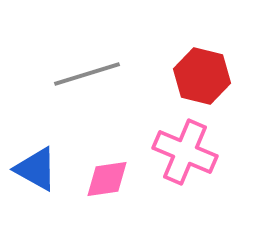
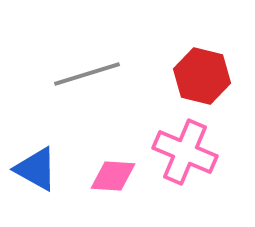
pink diamond: moved 6 px right, 3 px up; rotated 12 degrees clockwise
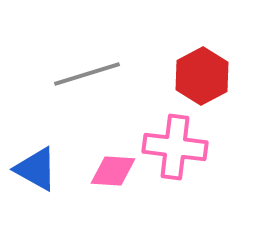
red hexagon: rotated 18 degrees clockwise
pink cross: moved 10 px left, 5 px up; rotated 16 degrees counterclockwise
pink diamond: moved 5 px up
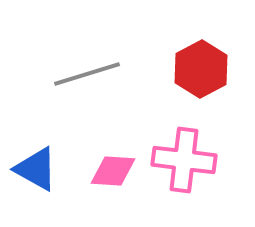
red hexagon: moved 1 px left, 7 px up
pink cross: moved 9 px right, 13 px down
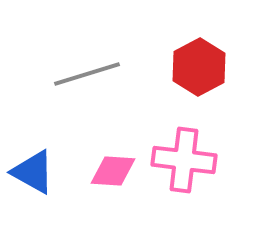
red hexagon: moved 2 px left, 2 px up
blue triangle: moved 3 px left, 3 px down
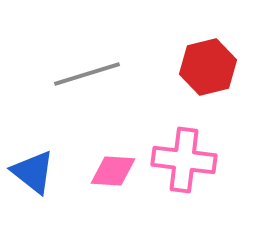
red hexagon: moved 9 px right; rotated 14 degrees clockwise
blue triangle: rotated 9 degrees clockwise
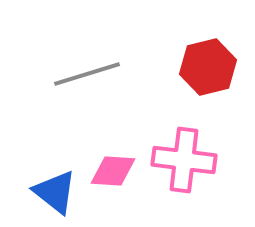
blue triangle: moved 22 px right, 20 px down
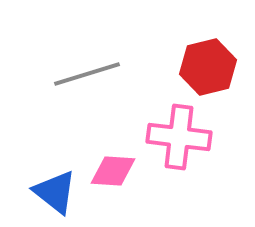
pink cross: moved 5 px left, 23 px up
